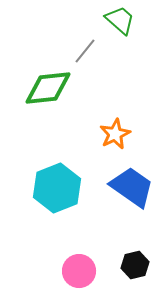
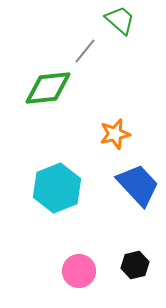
orange star: rotated 12 degrees clockwise
blue trapezoid: moved 6 px right, 2 px up; rotated 12 degrees clockwise
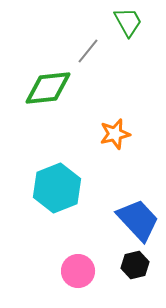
green trapezoid: moved 8 px right, 2 px down; rotated 20 degrees clockwise
gray line: moved 3 px right
blue trapezoid: moved 35 px down
pink circle: moved 1 px left
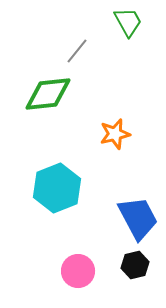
gray line: moved 11 px left
green diamond: moved 6 px down
blue trapezoid: moved 2 px up; rotated 15 degrees clockwise
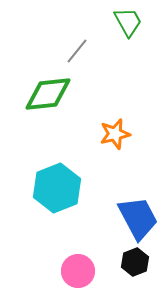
black hexagon: moved 3 px up; rotated 8 degrees counterclockwise
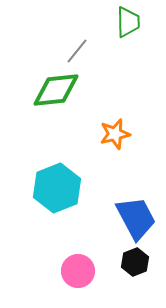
green trapezoid: rotated 28 degrees clockwise
green diamond: moved 8 px right, 4 px up
blue trapezoid: moved 2 px left
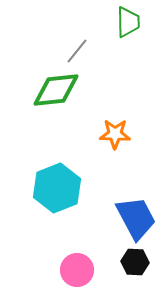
orange star: rotated 16 degrees clockwise
black hexagon: rotated 24 degrees clockwise
pink circle: moved 1 px left, 1 px up
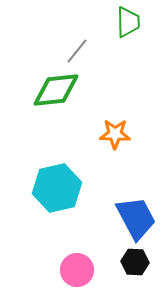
cyan hexagon: rotated 9 degrees clockwise
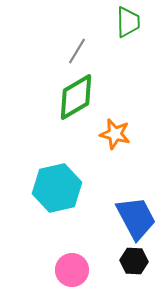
gray line: rotated 8 degrees counterclockwise
green diamond: moved 20 px right, 7 px down; rotated 24 degrees counterclockwise
orange star: rotated 12 degrees clockwise
black hexagon: moved 1 px left, 1 px up
pink circle: moved 5 px left
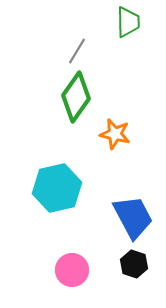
green diamond: rotated 24 degrees counterclockwise
blue trapezoid: moved 3 px left, 1 px up
black hexagon: moved 3 px down; rotated 16 degrees clockwise
